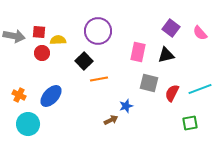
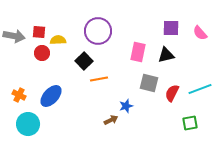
purple square: rotated 36 degrees counterclockwise
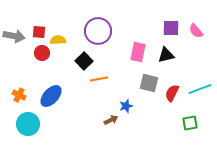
pink semicircle: moved 4 px left, 2 px up
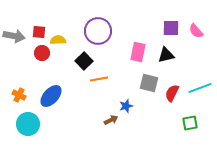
cyan line: moved 1 px up
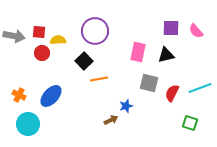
purple circle: moved 3 px left
green square: rotated 28 degrees clockwise
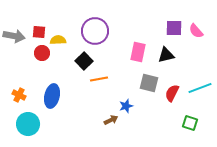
purple square: moved 3 px right
blue ellipse: moved 1 px right; rotated 30 degrees counterclockwise
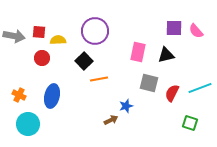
red circle: moved 5 px down
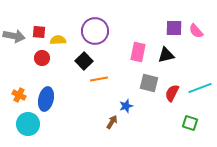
blue ellipse: moved 6 px left, 3 px down
brown arrow: moved 1 px right, 2 px down; rotated 32 degrees counterclockwise
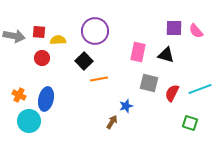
black triangle: rotated 30 degrees clockwise
cyan line: moved 1 px down
cyan circle: moved 1 px right, 3 px up
